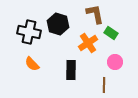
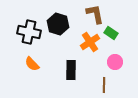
orange cross: moved 2 px right, 1 px up
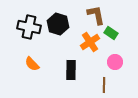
brown L-shape: moved 1 px right, 1 px down
black cross: moved 5 px up
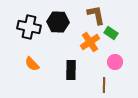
black hexagon: moved 2 px up; rotated 15 degrees counterclockwise
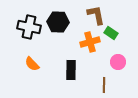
orange cross: rotated 18 degrees clockwise
pink circle: moved 3 px right
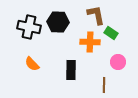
orange cross: rotated 18 degrees clockwise
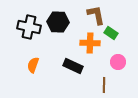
orange cross: moved 1 px down
orange semicircle: moved 1 px right, 1 px down; rotated 63 degrees clockwise
black rectangle: moved 2 px right, 4 px up; rotated 66 degrees counterclockwise
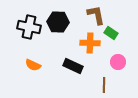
orange semicircle: rotated 84 degrees counterclockwise
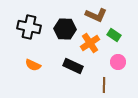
brown L-shape: rotated 125 degrees clockwise
black hexagon: moved 7 px right, 7 px down
green rectangle: moved 3 px right, 2 px down
orange cross: rotated 36 degrees counterclockwise
